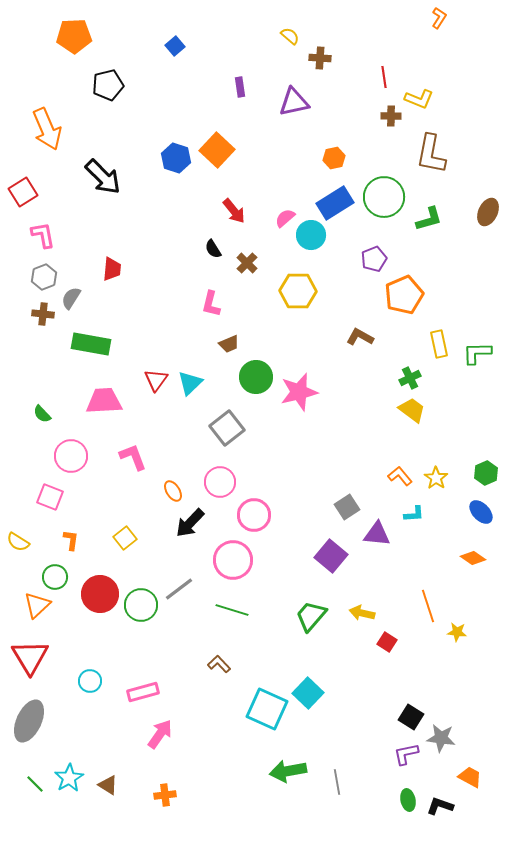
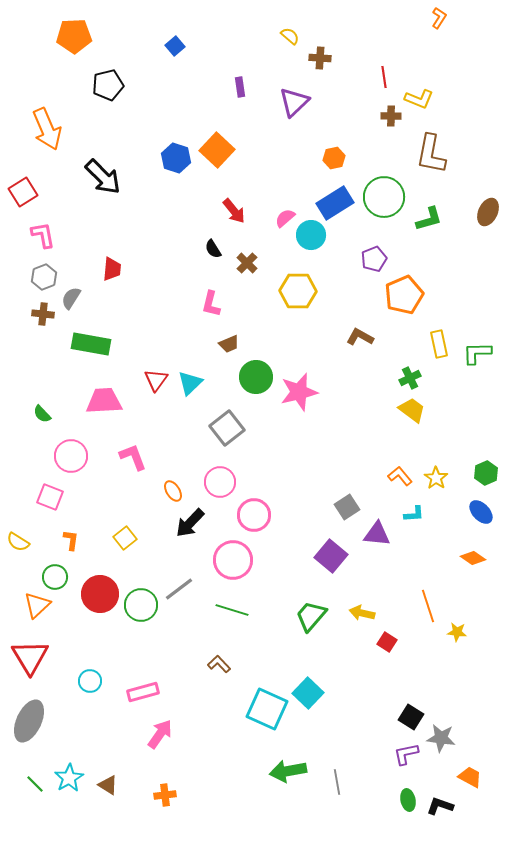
purple triangle at (294, 102): rotated 32 degrees counterclockwise
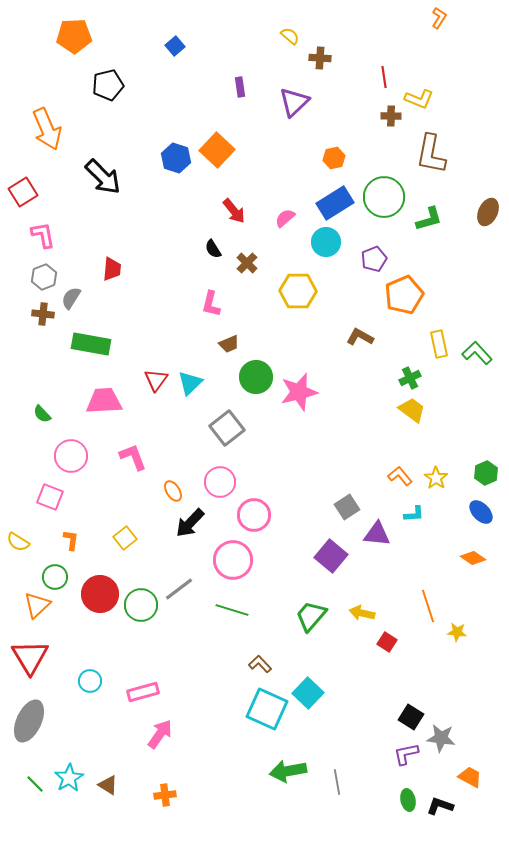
cyan circle at (311, 235): moved 15 px right, 7 px down
green L-shape at (477, 353): rotated 48 degrees clockwise
brown L-shape at (219, 664): moved 41 px right
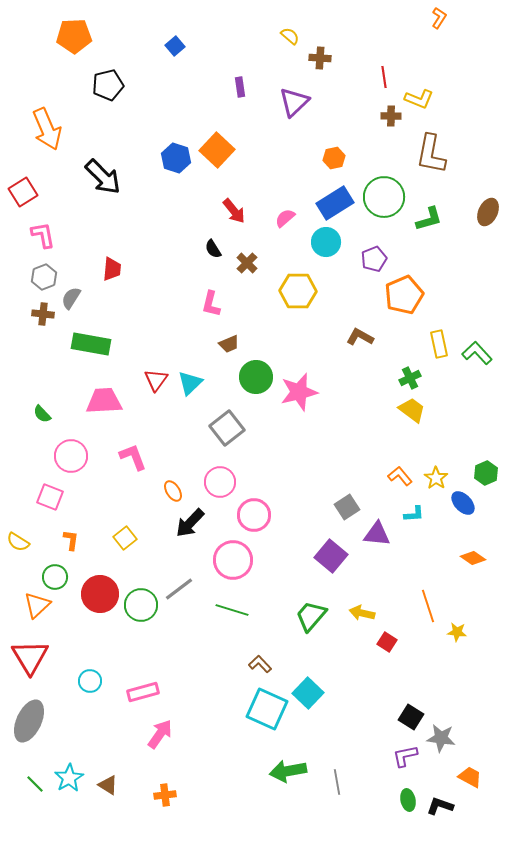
blue ellipse at (481, 512): moved 18 px left, 9 px up
purple L-shape at (406, 754): moved 1 px left, 2 px down
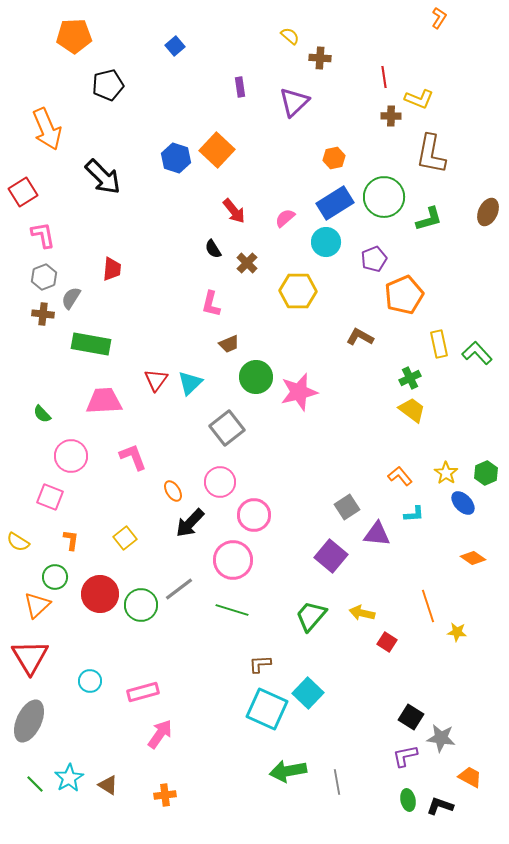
yellow star at (436, 478): moved 10 px right, 5 px up
brown L-shape at (260, 664): rotated 50 degrees counterclockwise
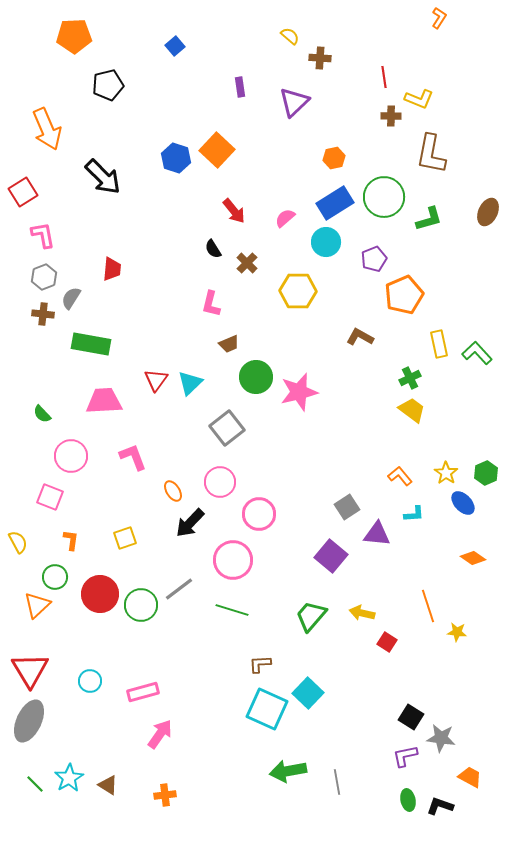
pink circle at (254, 515): moved 5 px right, 1 px up
yellow square at (125, 538): rotated 20 degrees clockwise
yellow semicircle at (18, 542): rotated 150 degrees counterclockwise
red triangle at (30, 657): moved 13 px down
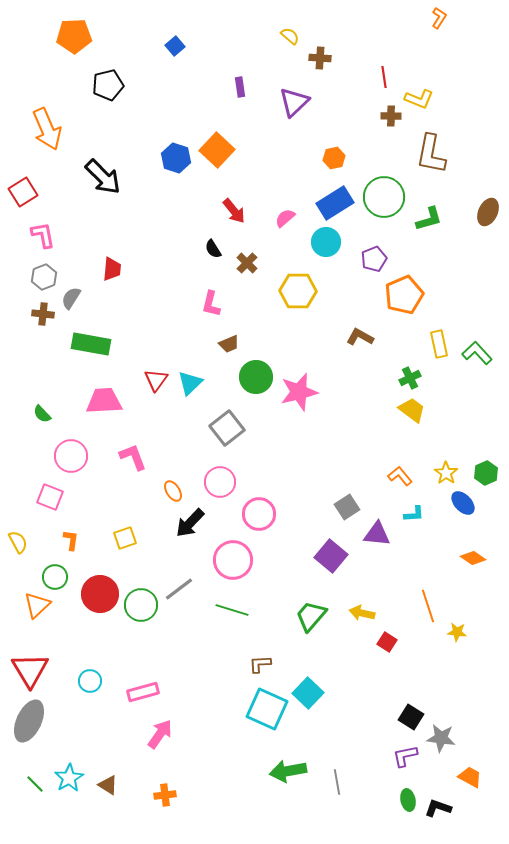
black L-shape at (440, 806): moved 2 px left, 2 px down
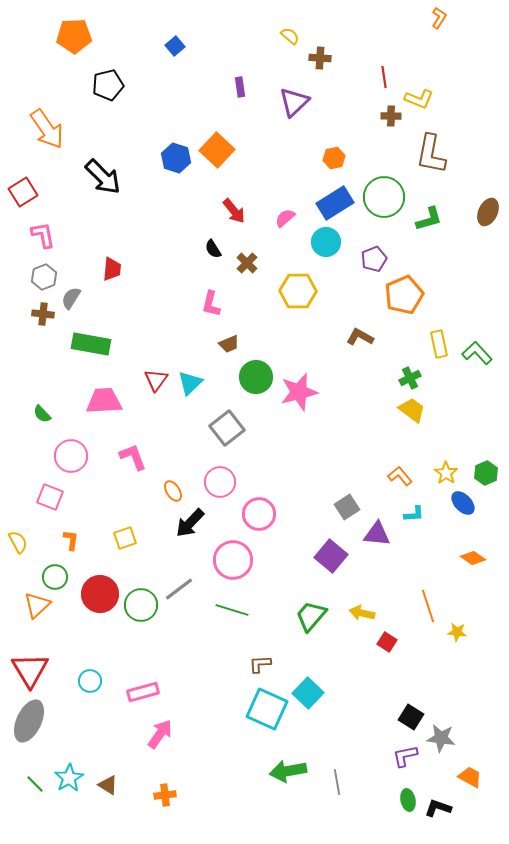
orange arrow at (47, 129): rotated 12 degrees counterclockwise
